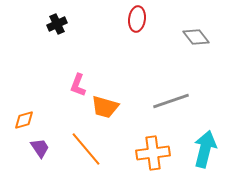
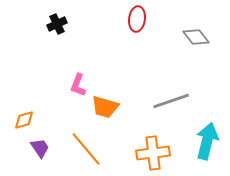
cyan arrow: moved 2 px right, 8 px up
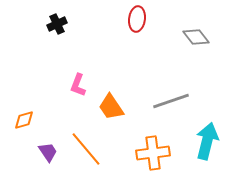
orange trapezoid: moved 6 px right; rotated 40 degrees clockwise
purple trapezoid: moved 8 px right, 4 px down
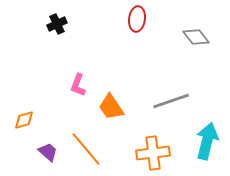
purple trapezoid: rotated 15 degrees counterclockwise
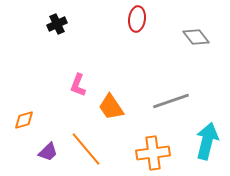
purple trapezoid: rotated 95 degrees clockwise
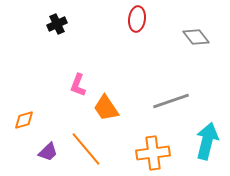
orange trapezoid: moved 5 px left, 1 px down
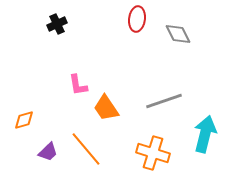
gray diamond: moved 18 px left, 3 px up; rotated 12 degrees clockwise
pink L-shape: rotated 30 degrees counterclockwise
gray line: moved 7 px left
cyan arrow: moved 2 px left, 7 px up
orange cross: rotated 24 degrees clockwise
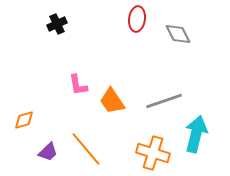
orange trapezoid: moved 6 px right, 7 px up
cyan arrow: moved 9 px left
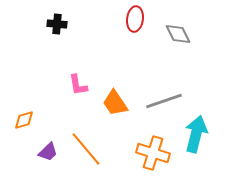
red ellipse: moved 2 px left
black cross: rotated 30 degrees clockwise
orange trapezoid: moved 3 px right, 2 px down
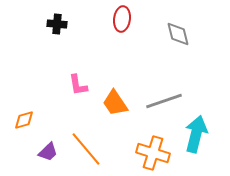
red ellipse: moved 13 px left
gray diamond: rotated 12 degrees clockwise
